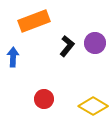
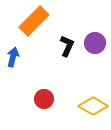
orange rectangle: rotated 24 degrees counterclockwise
black L-shape: rotated 15 degrees counterclockwise
blue arrow: rotated 12 degrees clockwise
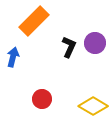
black L-shape: moved 2 px right, 1 px down
red circle: moved 2 px left
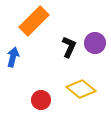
red circle: moved 1 px left, 1 px down
yellow diamond: moved 12 px left, 17 px up; rotated 8 degrees clockwise
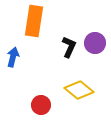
orange rectangle: rotated 36 degrees counterclockwise
yellow diamond: moved 2 px left, 1 px down
red circle: moved 5 px down
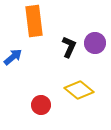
orange rectangle: rotated 16 degrees counterclockwise
blue arrow: rotated 36 degrees clockwise
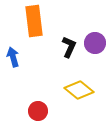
blue arrow: rotated 66 degrees counterclockwise
red circle: moved 3 px left, 6 px down
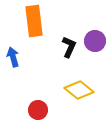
purple circle: moved 2 px up
red circle: moved 1 px up
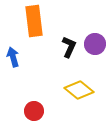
purple circle: moved 3 px down
red circle: moved 4 px left, 1 px down
